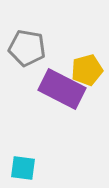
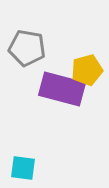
purple rectangle: rotated 12 degrees counterclockwise
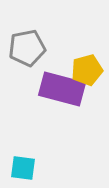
gray pentagon: rotated 21 degrees counterclockwise
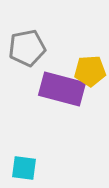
yellow pentagon: moved 3 px right, 1 px down; rotated 12 degrees clockwise
cyan square: moved 1 px right
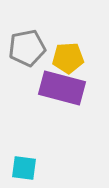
yellow pentagon: moved 22 px left, 13 px up
purple rectangle: moved 1 px up
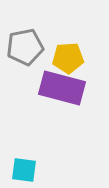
gray pentagon: moved 2 px left, 1 px up
cyan square: moved 2 px down
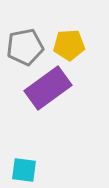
yellow pentagon: moved 1 px right, 13 px up
purple rectangle: moved 14 px left; rotated 51 degrees counterclockwise
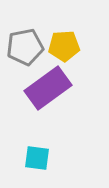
yellow pentagon: moved 5 px left, 1 px down
cyan square: moved 13 px right, 12 px up
